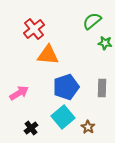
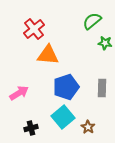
black cross: rotated 24 degrees clockwise
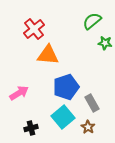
gray rectangle: moved 10 px left, 15 px down; rotated 30 degrees counterclockwise
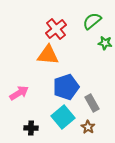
red cross: moved 22 px right
black cross: rotated 16 degrees clockwise
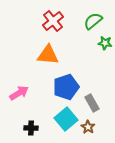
green semicircle: moved 1 px right
red cross: moved 3 px left, 8 px up
cyan square: moved 3 px right, 2 px down
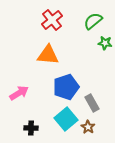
red cross: moved 1 px left, 1 px up
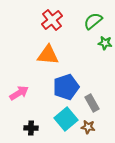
brown star: rotated 24 degrees counterclockwise
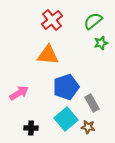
green star: moved 4 px left; rotated 24 degrees counterclockwise
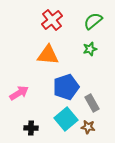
green star: moved 11 px left, 6 px down
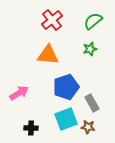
cyan square: rotated 20 degrees clockwise
